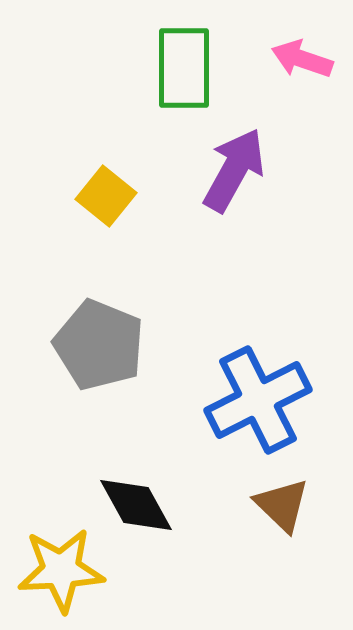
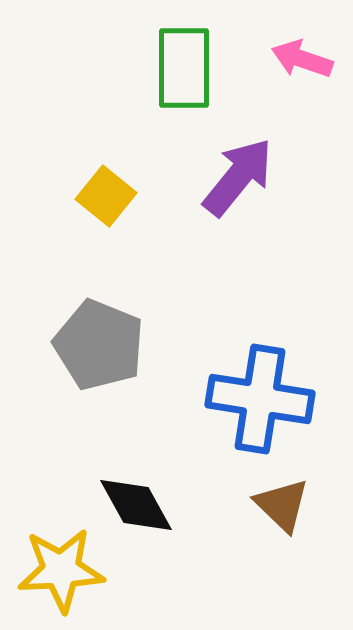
purple arrow: moved 4 px right, 7 px down; rotated 10 degrees clockwise
blue cross: moved 2 px right, 1 px up; rotated 36 degrees clockwise
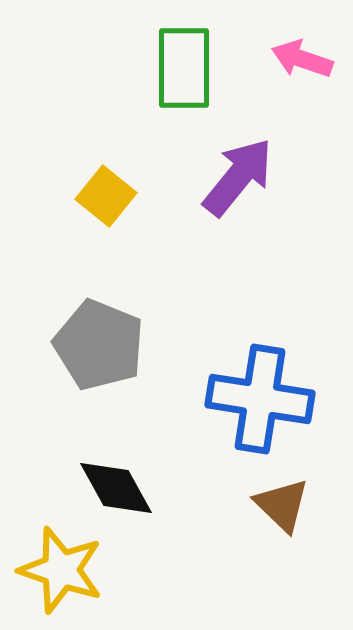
black diamond: moved 20 px left, 17 px up
yellow star: rotated 22 degrees clockwise
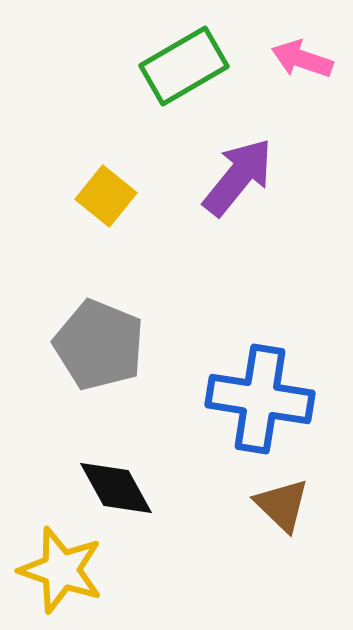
green rectangle: moved 2 px up; rotated 60 degrees clockwise
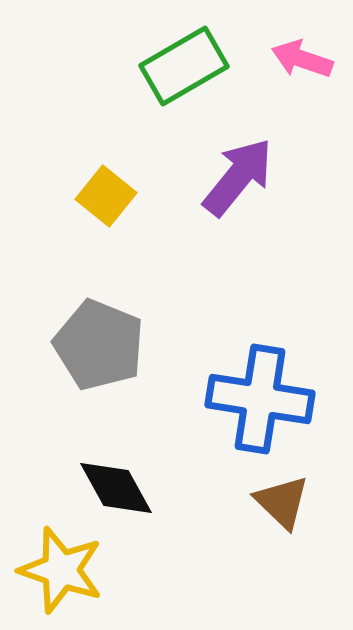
brown triangle: moved 3 px up
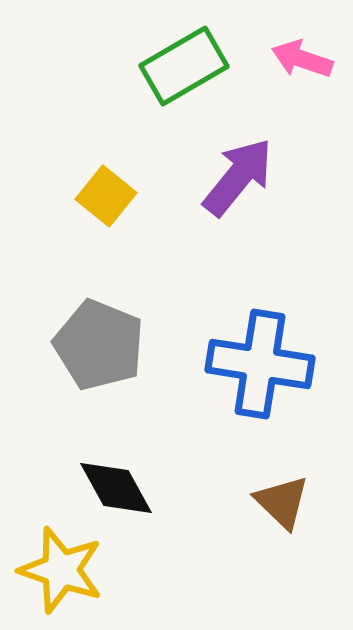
blue cross: moved 35 px up
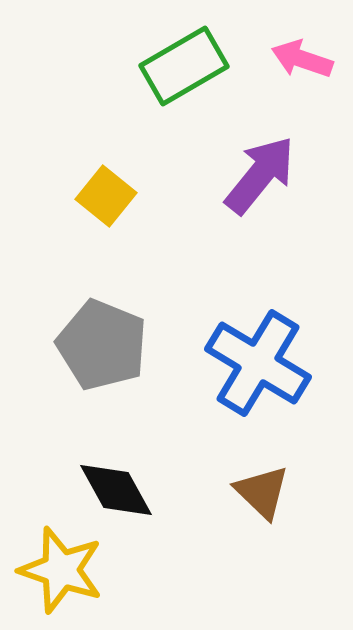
purple arrow: moved 22 px right, 2 px up
gray pentagon: moved 3 px right
blue cross: moved 2 px left, 1 px up; rotated 22 degrees clockwise
black diamond: moved 2 px down
brown triangle: moved 20 px left, 10 px up
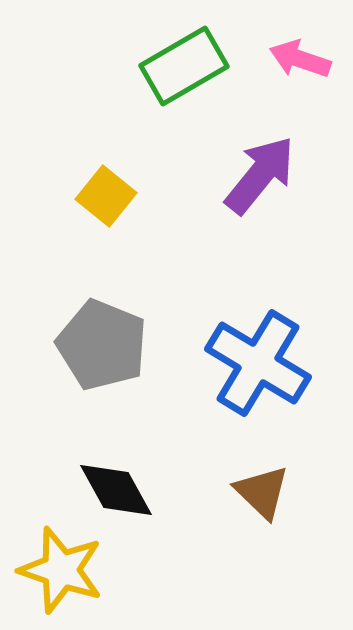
pink arrow: moved 2 px left
